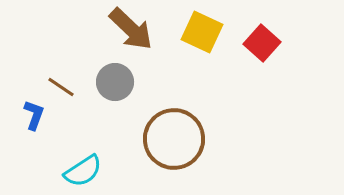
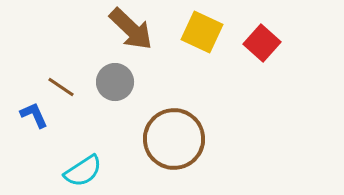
blue L-shape: rotated 44 degrees counterclockwise
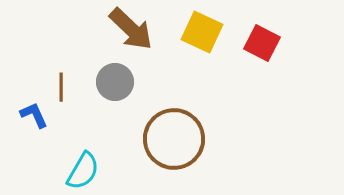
red square: rotated 15 degrees counterclockwise
brown line: rotated 56 degrees clockwise
cyan semicircle: rotated 27 degrees counterclockwise
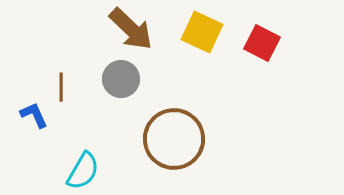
gray circle: moved 6 px right, 3 px up
